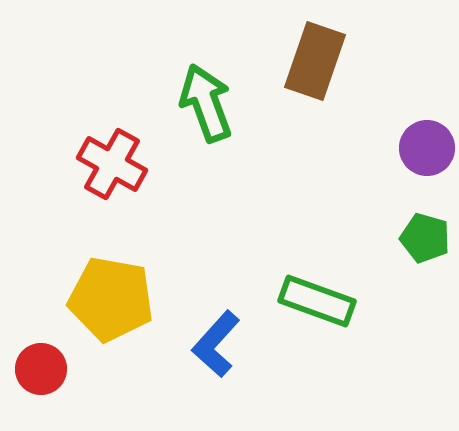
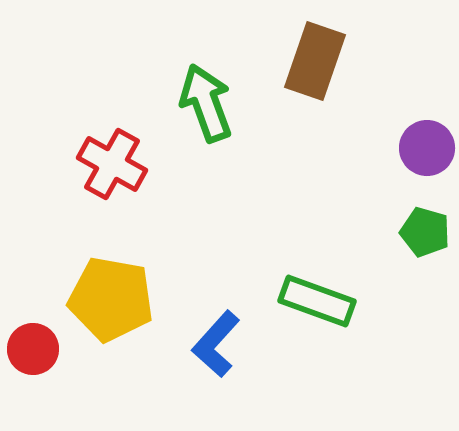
green pentagon: moved 6 px up
red circle: moved 8 px left, 20 px up
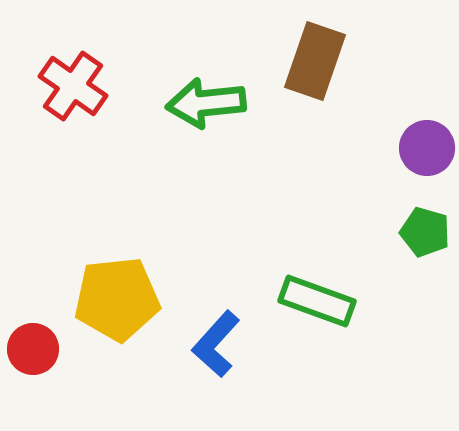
green arrow: rotated 76 degrees counterclockwise
red cross: moved 39 px left, 78 px up; rotated 6 degrees clockwise
yellow pentagon: moved 6 px right; rotated 16 degrees counterclockwise
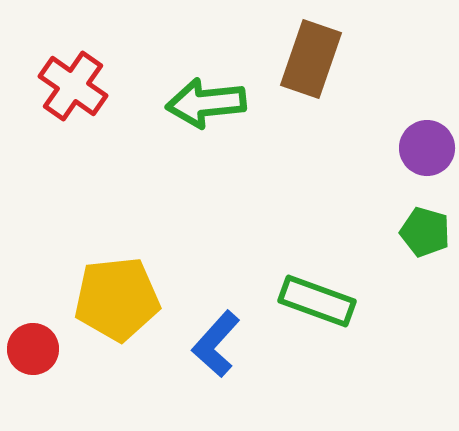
brown rectangle: moved 4 px left, 2 px up
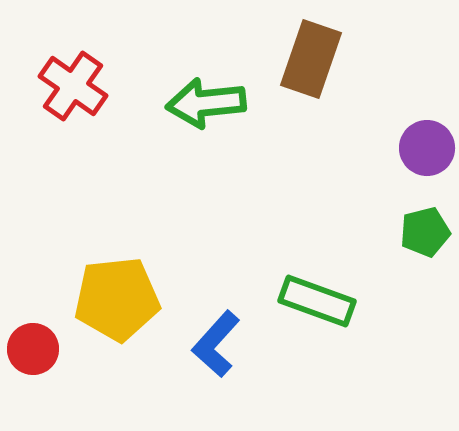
green pentagon: rotated 30 degrees counterclockwise
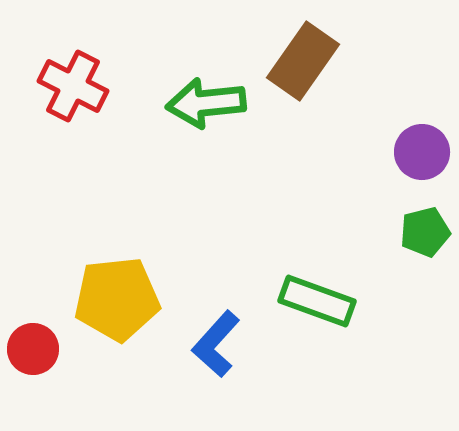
brown rectangle: moved 8 px left, 2 px down; rotated 16 degrees clockwise
red cross: rotated 8 degrees counterclockwise
purple circle: moved 5 px left, 4 px down
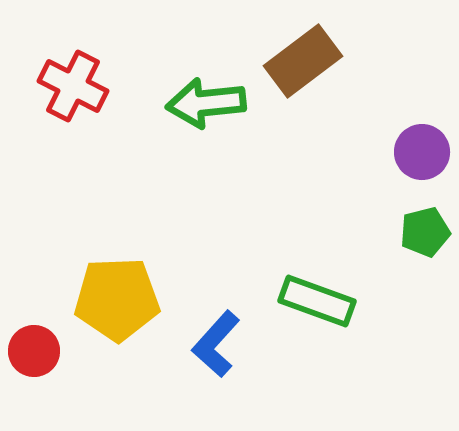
brown rectangle: rotated 18 degrees clockwise
yellow pentagon: rotated 4 degrees clockwise
red circle: moved 1 px right, 2 px down
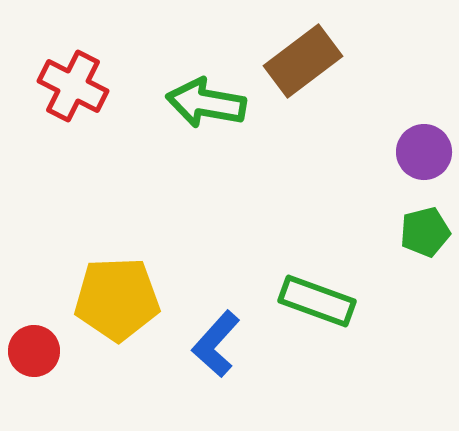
green arrow: rotated 16 degrees clockwise
purple circle: moved 2 px right
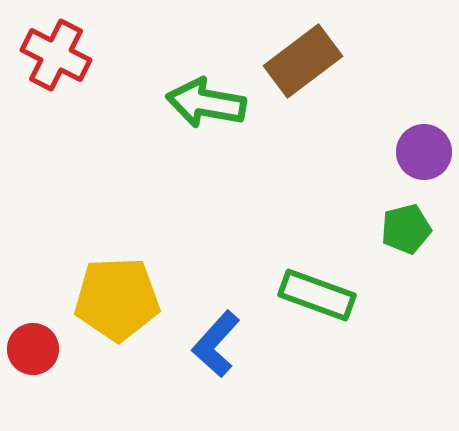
red cross: moved 17 px left, 31 px up
green pentagon: moved 19 px left, 3 px up
green rectangle: moved 6 px up
red circle: moved 1 px left, 2 px up
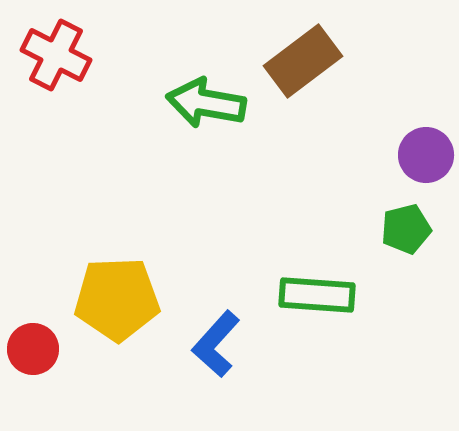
purple circle: moved 2 px right, 3 px down
green rectangle: rotated 16 degrees counterclockwise
